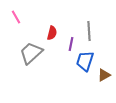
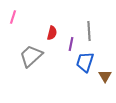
pink line: moved 3 px left; rotated 48 degrees clockwise
gray trapezoid: moved 3 px down
blue trapezoid: moved 1 px down
brown triangle: moved 1 px right, 1 px down; rotated 32 degrees counterclockwise
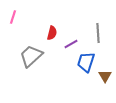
gray line: moved 9 px right, 2 px down
purple line: rotated 48 degrees clockwise
blue trapezoid: moved 1 px right
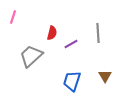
blue trapezoid: moved 14 px left, 19 px down
